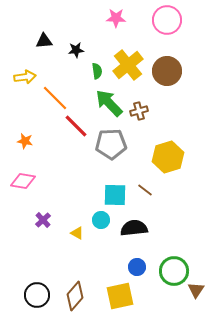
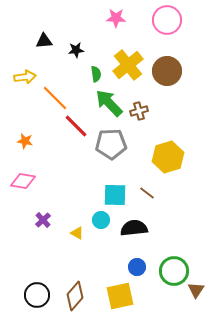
green semicircle: moved 1 px left, 3 px down
brown line: moved 2 px right, 3 px down
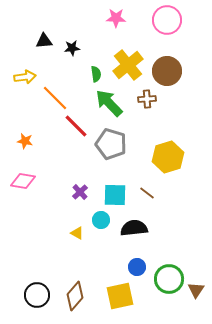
black star: moved 4 px left, 2 px up
brown cross: moved 8 px right, 12 px up; rotated 12 degrees clockwise
gray pentagon: rotated 20 degrees clockwise
purple cross: moved 37 px right, 28 px up
green circle: moved 5 px left, 8 px down
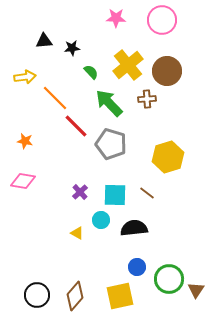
pink circle: moved 5 px left
green semicircle: moved 5 px left, 2 px up; rotated 35 degrees counterclockwise
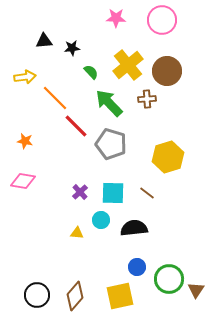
cyan square: moved 2 px left, 2 px up
yellow triangle: rotated 24 degrees counterclockwise
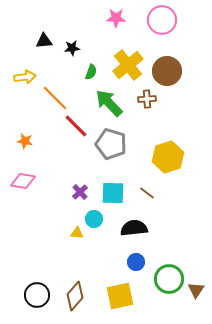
green semicircle: rotated 63 degrees clockwise
cyan circle: moved 7 px left, 1 px up
blue circle: moved 1 px left, 5 px up
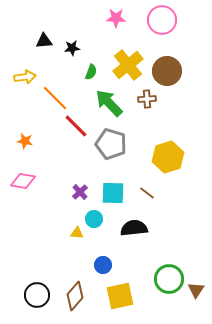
blue circle: moved 33 px left, 3 px down
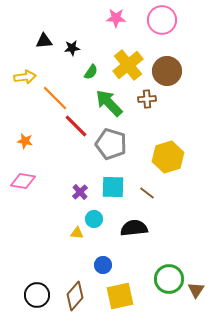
green semicircle: rotated 14 degrees clockwise
cyan square: moved 6 px up
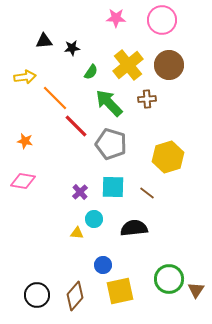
brown circle: moved 2 px right, 6 px up
yellow square: moved 5 px up
